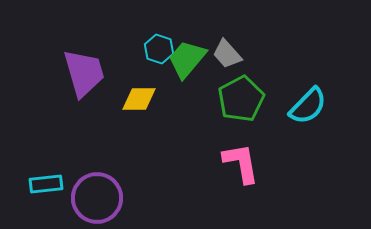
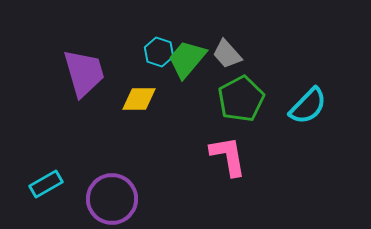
cyan hexagon: moved 3 px down
pink L-shape: moved 13 px left, 7 px up
cyan rectangle: rotated 24 degrees counterclockwise
purple circle: moved 15 px right, 1 px down
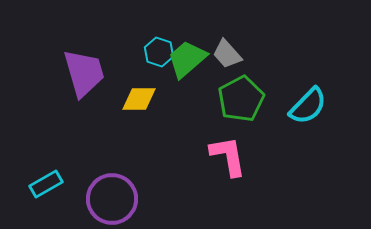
green trapezoid: rotated 9 degrees clockwise
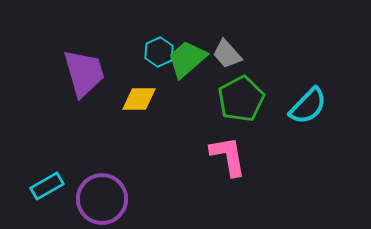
cyan hexagon: rotated 16 degrees clockwise
cyan rectangle: moved 1 px right, 2 px down
purple circle: moved 10 px left
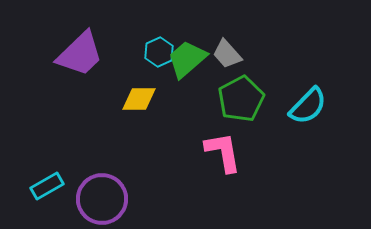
purple trapezoid: moved 4 px left, 19 px up; rotated 62 degrees clockwise
pink L-shape: moved 5 px left, 4 px up
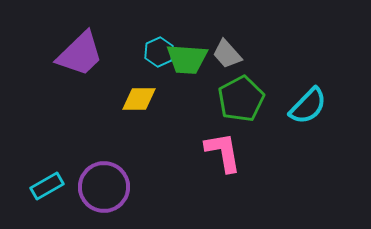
green trapezoid: rotated 135 degrees counterclockwise
purple circle: moved 2 px right, 12 px up
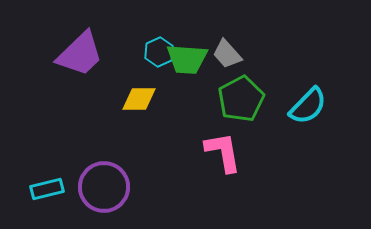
cyan rectangle: moved 3 px down; rotated 16 degrees clockwise
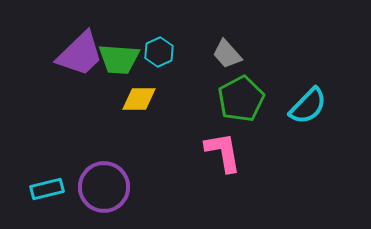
green trapezoid: moved 68 px left
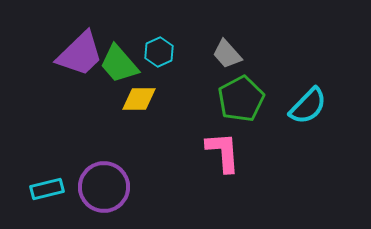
green trapezoid: moved 5 px down; rotated 45 degrees clockwise
pink L-shape: rotated 6 degrees clockwise
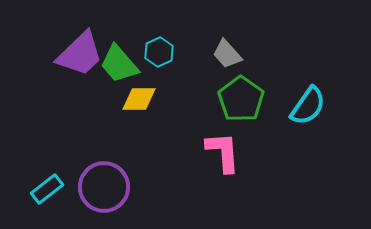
green pentagon: rotated 9 degrees counterclockwise
cyan semicircle: rotated 9 degrees counterclockwise
cyan rectangle: rotated 24 degrees counterclockwise
